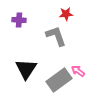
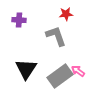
gray rectangle: moved 1 px right, 4 px up
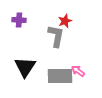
red star: moved 1 px left, 7 px down; rotated 16 degrees counterclockwise
gray L-shape: rotated 30 degrees clockwise
black triangle: moved 1 px left, 2 px up
gray rectangle: rotated 35 degrees clockwise
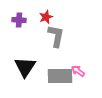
red star: moved 19 px left, 4 px up
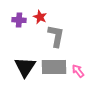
red star: moved 6 px left; rotated 24 degrees counterclockwise
pink arrow: rotated 16 degrees clockwise
gray rectangle: moved 6 px left, 9 px up
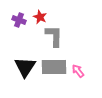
purple cross: rotated 16 degrees clockwise
gray L-shape: moved 2 px left; rotated 10 degrees counterclockwise
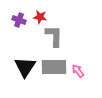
red star: rotated 16 degrees counterclockwise
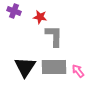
purple cross: moved 5 px left, 9 px up
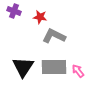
gray L-shape: rotated 65 degrees counterclockwise
black triangle: moved 2 px left
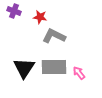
black triangle: moved 1 px right, 1 px down
pink arrow: moved 1 px right, 2 px down
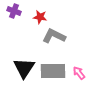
gray rectangle: moved 1 px left, 4 px down
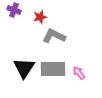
purple cross: moved 1 px up
red star: rotated 24 degrees counterclockwise
gray rectangle: moved 2 px up
